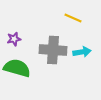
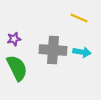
yellow line: moved 6 px right
cyan arrow: rotated 18 degrees clockwise
green semicircle: rotated 48 degrees clockwise
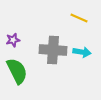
purple star: moved 1 px left, 1 px down
green semicircle: moved 3 px down
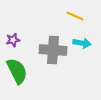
yellow line: moved 4 px left, 2 px up
cyan arrow: moved 9 px up
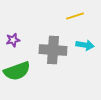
yellow line: rotated 42 degrees counterclockwise
cyan arrow: moved 3 px right, 2 px down
green semicircle: rotated 96 degrees clockwise
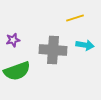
yellow line: moved 2 px down
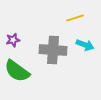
cyan arrow: rotated 12 degrees clockwise
green semicircle: rotated 56 degrees clockwise
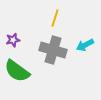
yellow line: moved 20 px left; rotated 54 degrees counterclockwise
cyan arrow: rotated 132 degrees clockwise
gray cross: rotated 12 degrees clockwise
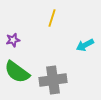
yellow line: moved 3 px left
gray cross: moved 30 px down; rotated 24 degrees counterclockwise
green semicircle: moved 1 px down
